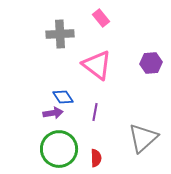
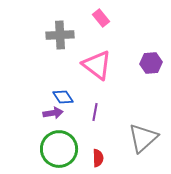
gray cross: moved 1 px down
red semicircle: moved 2 px right
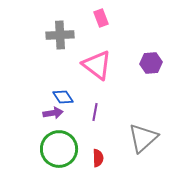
pink rectangle: rotated 18 degrees clockwise
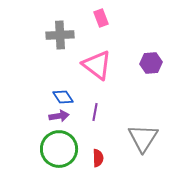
purple arrow: moved 6 px right, 3 px down
gray triangle: rotated 16 degrees counterclockwise
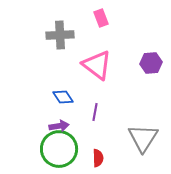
purple arrow: moved 10 px down
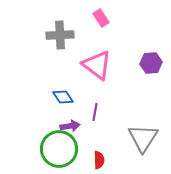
pink rectangle: rotated 12 degrees counterclockwise
purple arrow: moved 11 px right
red semicircle: moved 1 px right, 2 px down
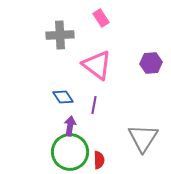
purple line: moved 1 px left, 7 px up
purple arrow: rotated 72 degrees counterclockwise
green circle: moved 11 px right, 3 px down
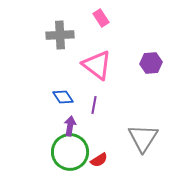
red semicircle: rotated 60 degrees clockwise
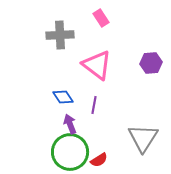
purple arrow: moved 2 px up; rotated 30 degrees counterclockwise
